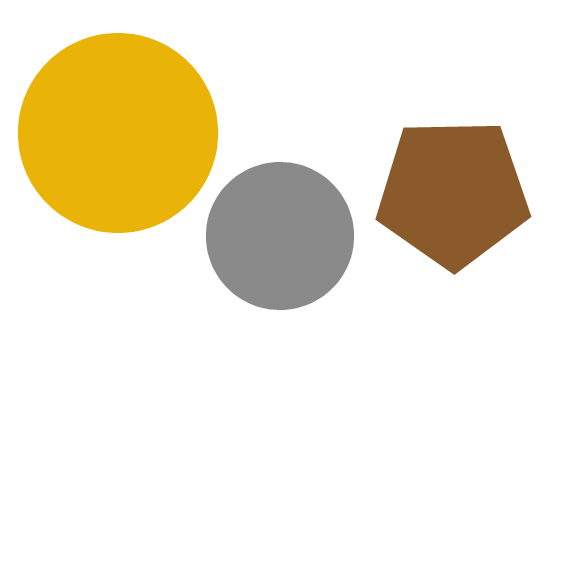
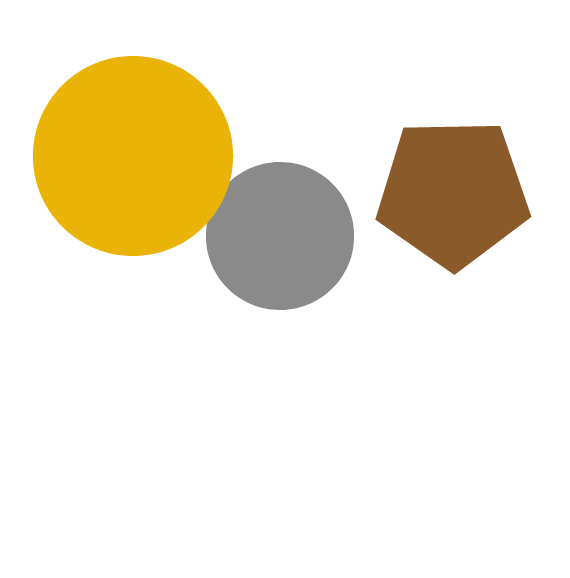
yellow circle: moved 15 px right, 23 px down
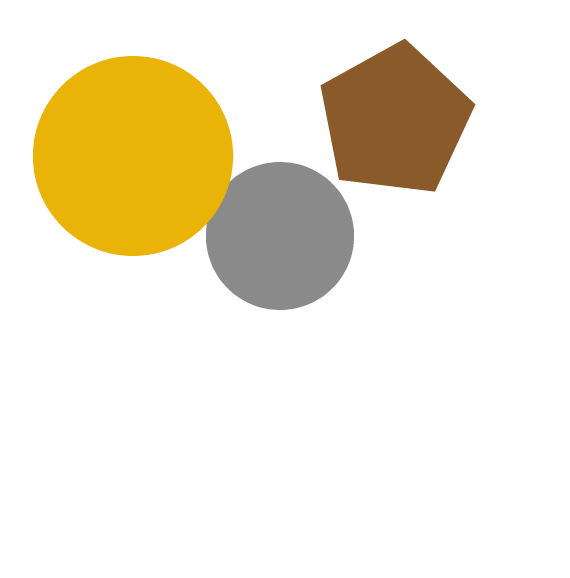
brown pentagon: moved 58 px left, 73 px up; rotated 28 degrees counterclockwise
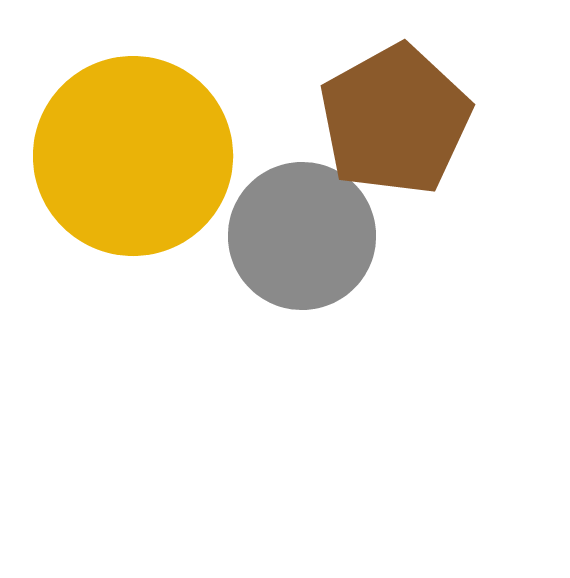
gray circle: moved 22 px right
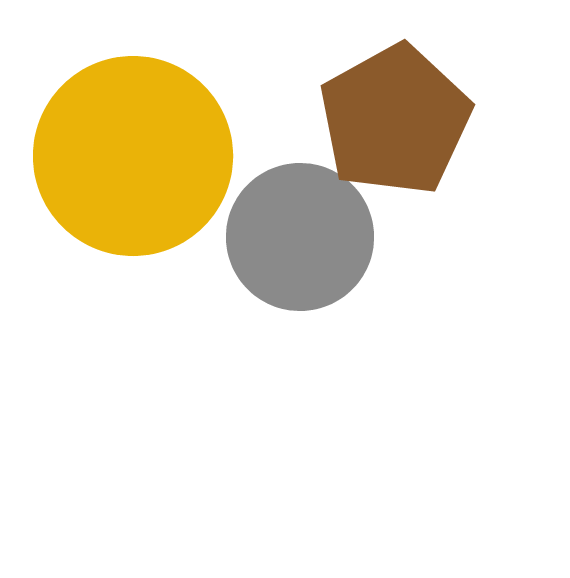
gray circle: moved 2 px left, 1 px down
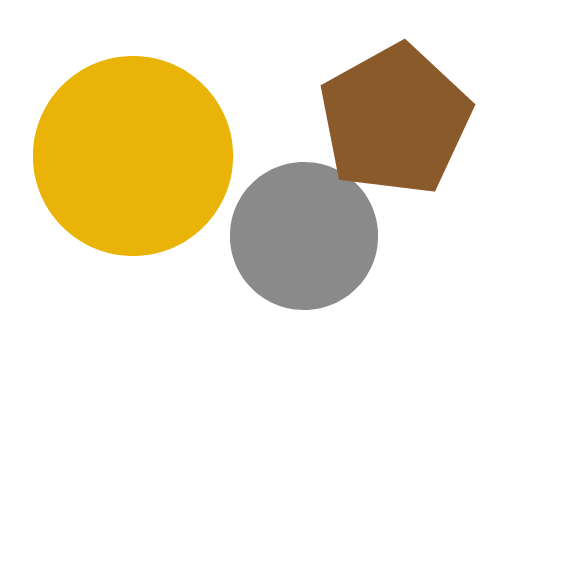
gray circle: moved 4 px right, 1 px up
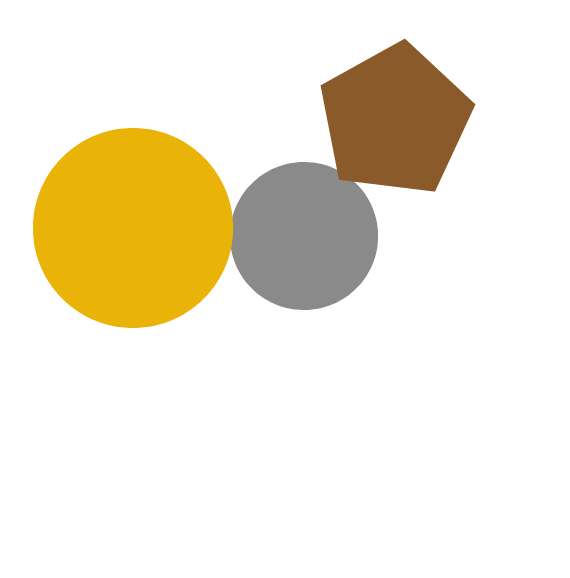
yellow circle: moved 72 px down
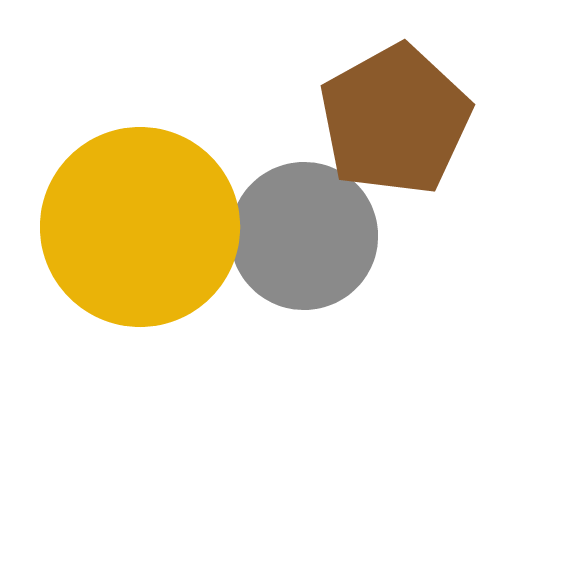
yellow circle: moved 7 px right, 1 px up
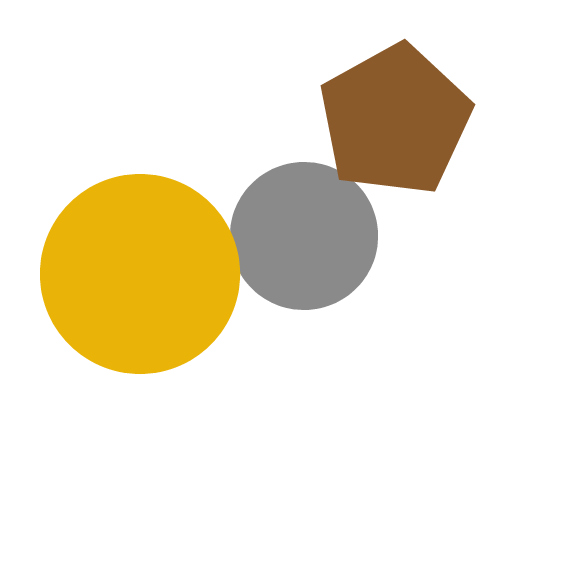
yellow circle: moved 47 px down
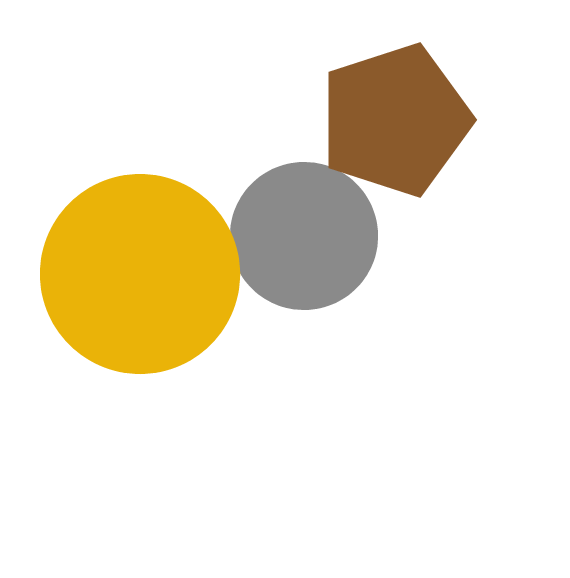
brown pentagon: rotated 11 degrees clockwise
